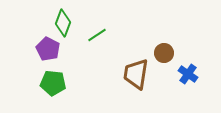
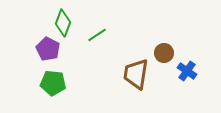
blue cross: moved 1 px left, 3 px up
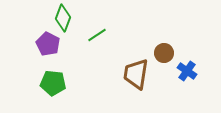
green diamond: moved 5 px up
purple pentagon: moved 5 px up
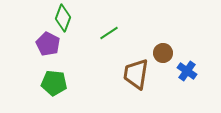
green line: moved 12 px right, 2 px up
brown circle: moved 1 px left
green pentagon: moved 1 px right
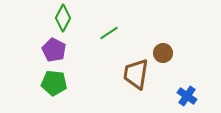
green diamond: rotated 8 degrees clockwise
purple pentagon: moved 6 px right, 6 px down
blue cross: moved 25 px down
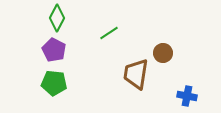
green diamond: moved 6 px left
blue cross: rotated 24 degrees counterclockwise
